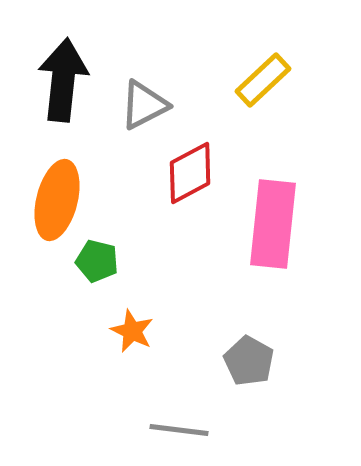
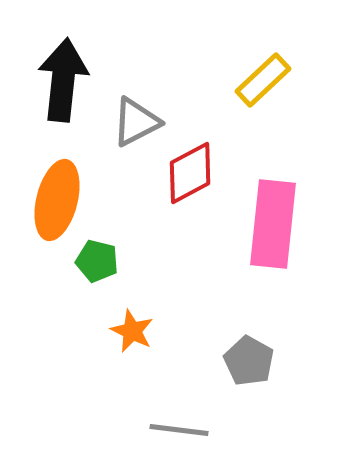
gray triangle: moved 8 px left, 17 px down
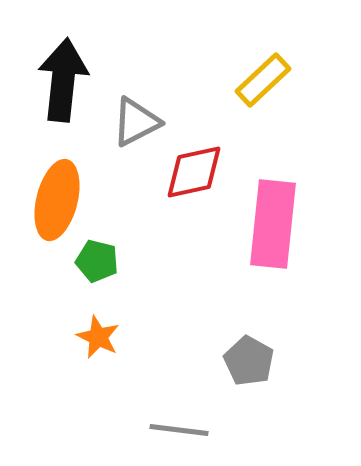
red diamond: moved 4 px right, 1 px up; rotated 16 degrees clockwise
orange star: moved 34 px left, 6 px down
